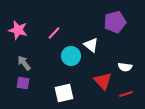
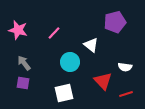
cyan circle: moved 1 px left, 6 px down
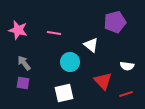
pink line: rotated 56 degrees clockwise
white semicircle: moved 2 px right, 1 px up
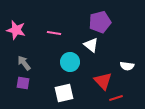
purple pentagon: moved 15 px left
pink star: moved 2 px left
red line: moved 10 px left, 4 px down
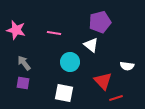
white square: rotated 24 degrees clockwise
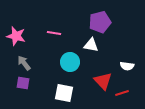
pink star: moved 6 px down
white triangle: rotated 28 degrees counterclockwise
red line: moved 6 px right, 5 px up
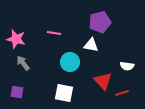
pink star: moved 3 px down
gray arrow: moved 1 px left
purple square: moved 6 px left, 9 px down
